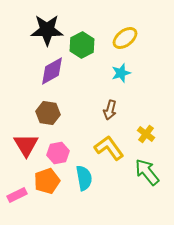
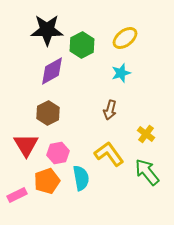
brown hexagon: rotated 25 degrees clockwise
yellow L-shape: moved 6 px down
cyan semicircle: moved 3 px left
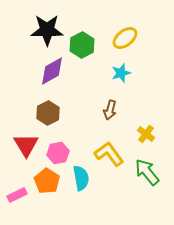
orange pentagon: rotated 20 degrees counterclockwise
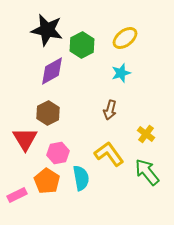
black star: rotated 12 degrees clockwise
red triangle: moved 1 px left, 6 px up
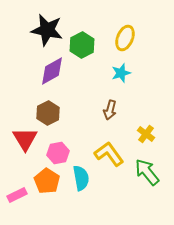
yellow ellipse: rotated 30 degrees counterclockwise
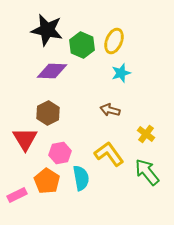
yellow ellipse: moved 11 px left, 3 px down
green hexagon: rotated 10 degrees counterclockwise
purple diamond: rotated 32 degrees clockwise
brown arrow: rotated 90 degrees clockwise
pink hexagon: moved 2 px right
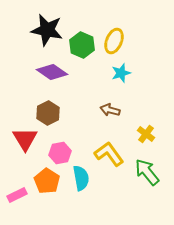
purple diamond: moved 1 px down; rotated 32 degrees clockwise
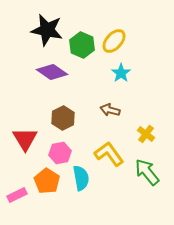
yellow ellipse: rotated 20 degrees clockwise
cyan star: rotated 18 degrees counterclockwise
brown hexagon: moved 15 px right, 5 px down
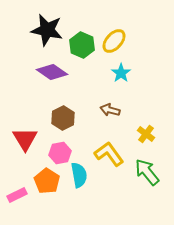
cyan semicircle: moved 2 px left, 3 px up
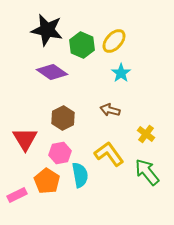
cyan semicircle: moved 1 px right
